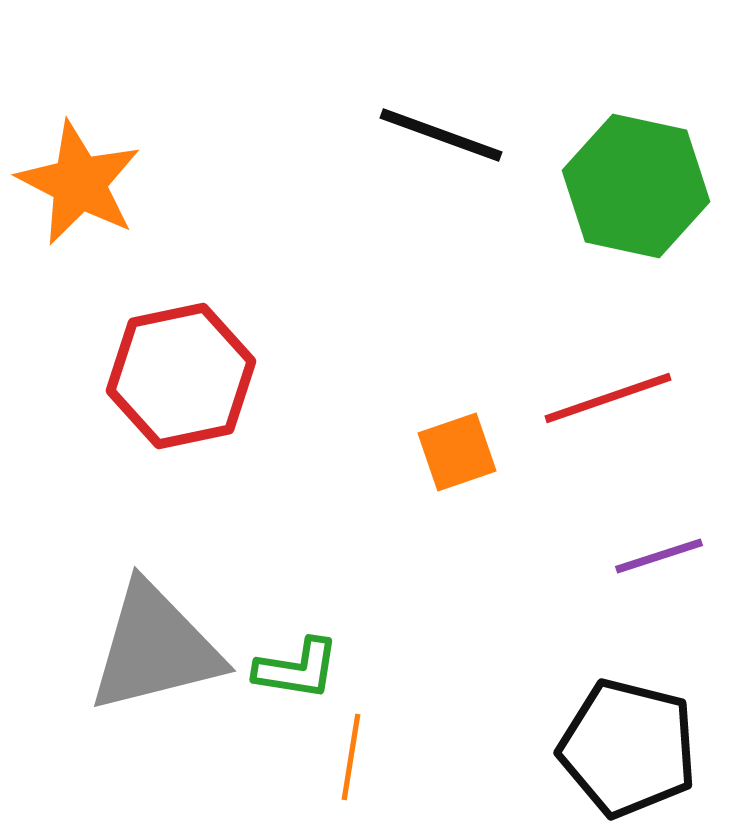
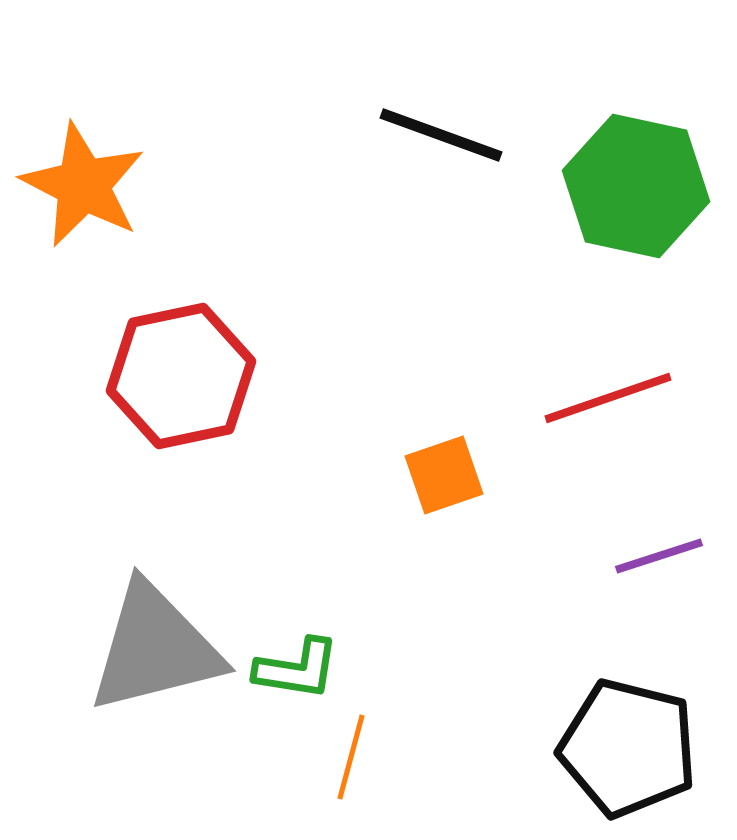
orange star: moved 4 px right, 2 px down
orange square: moved 13 px left, 23 px down
orange line: rotated 6 degrees clockwise
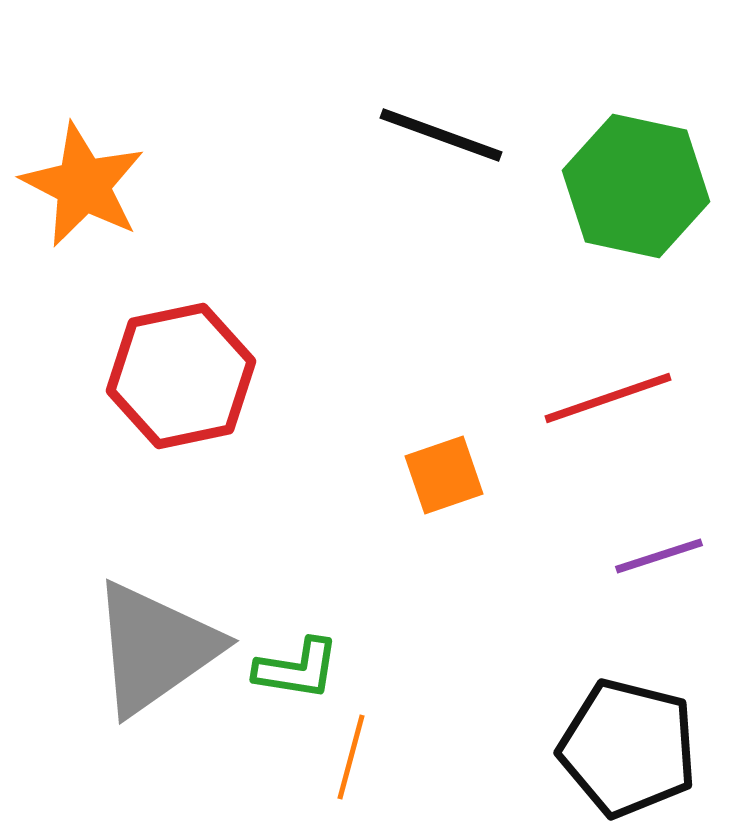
gray triangle: rotated 21 degrees counterclockwise
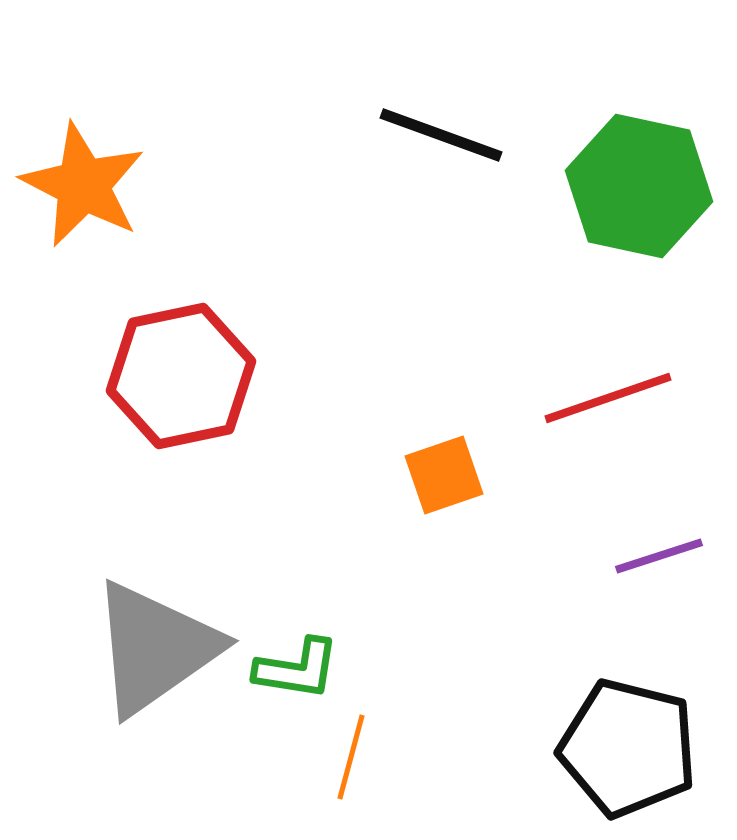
green hexagon: moved 3 px right
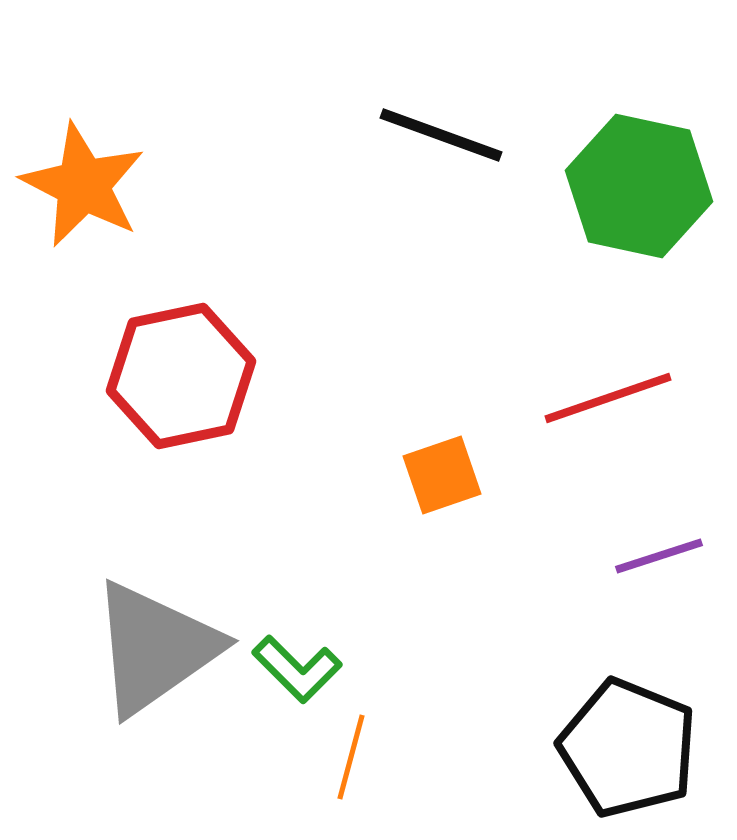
orange square: moved 2 px left
green L-shape: rotated 36 degrees clockwise
black pentagon: rotated 8 degrees clockwise
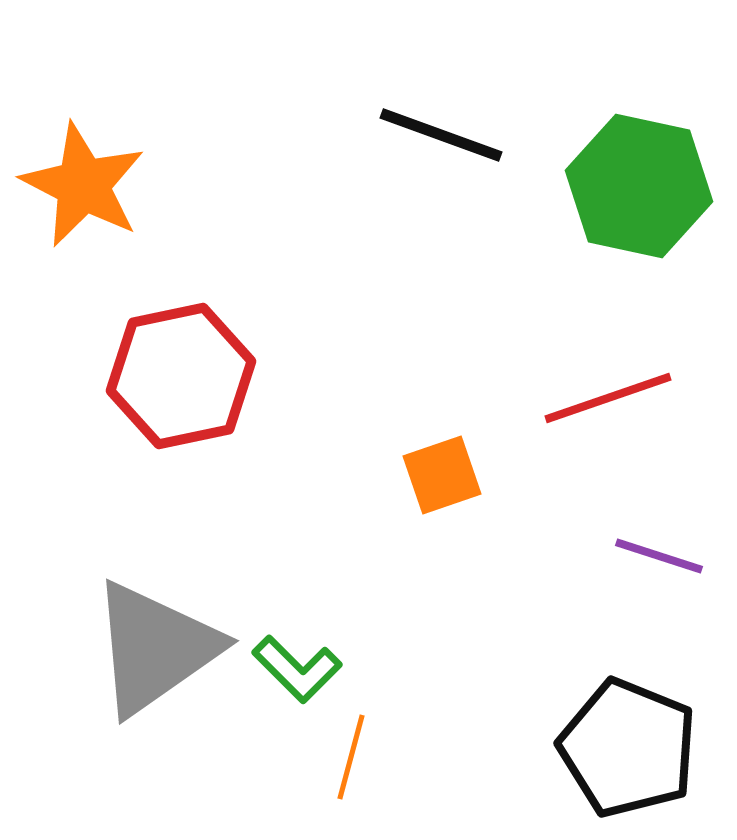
purple line: rotated 36 degrees clockwise
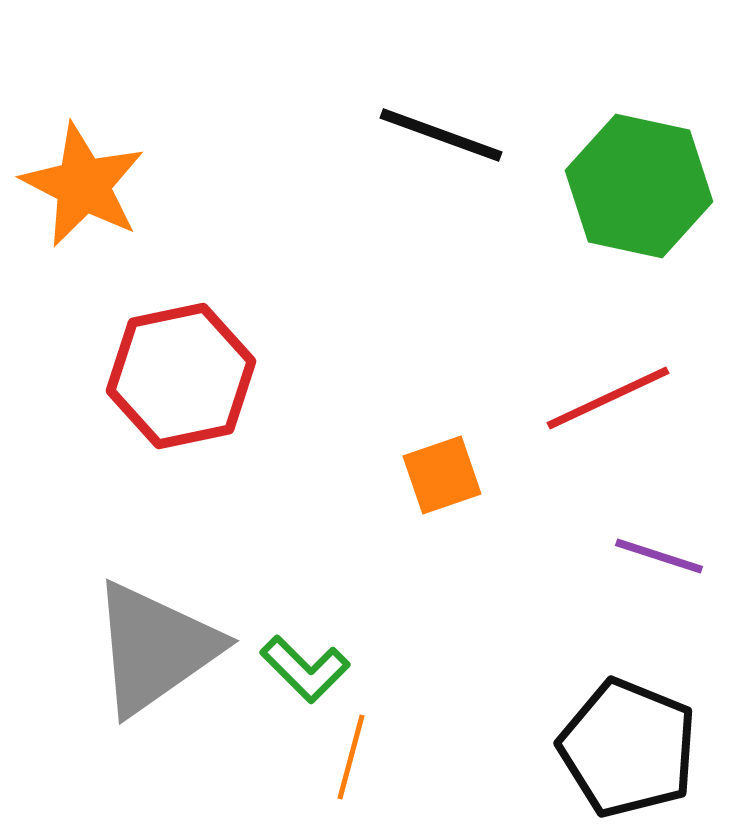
red line: rotated 6 degrees counterclockwise
green L-shape: moved 8 px right
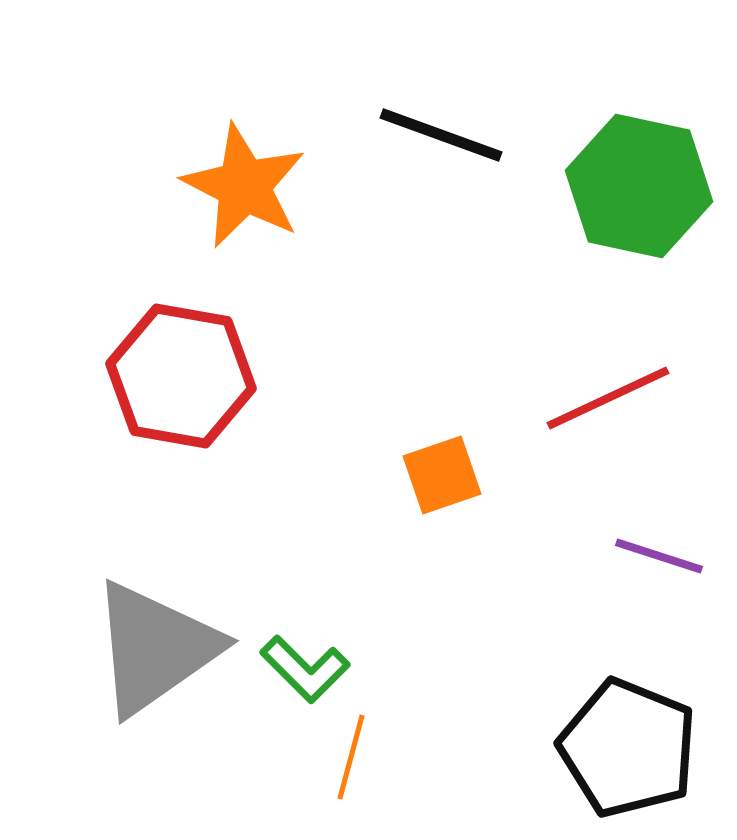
orange star: moved 161 px right, 1 px down
red hexagon: rotated 22 degrees clockwise
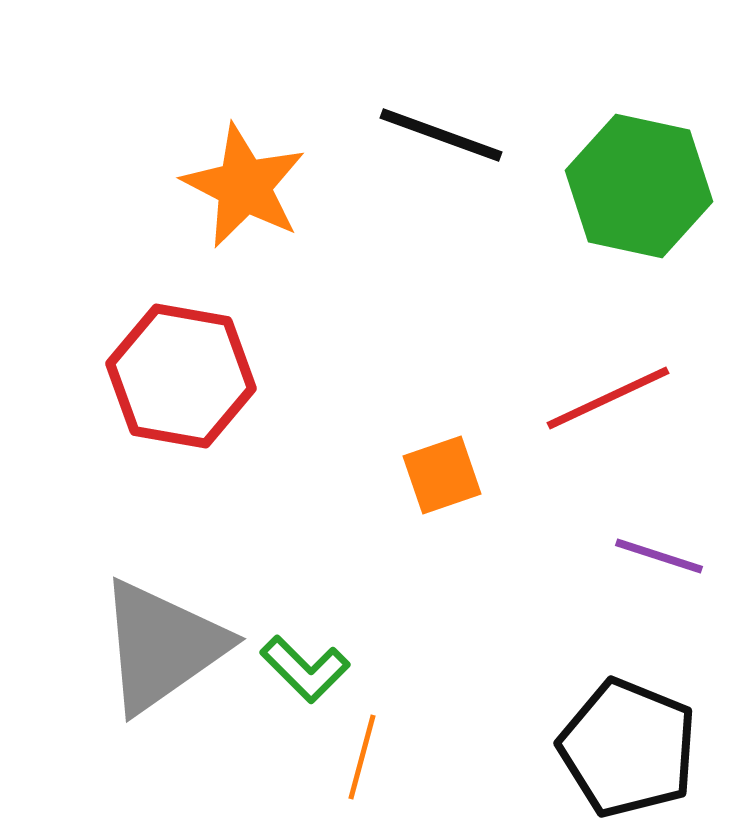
gray triangle: moved 7 px right, 2 px up
orange line: moved 11 px right
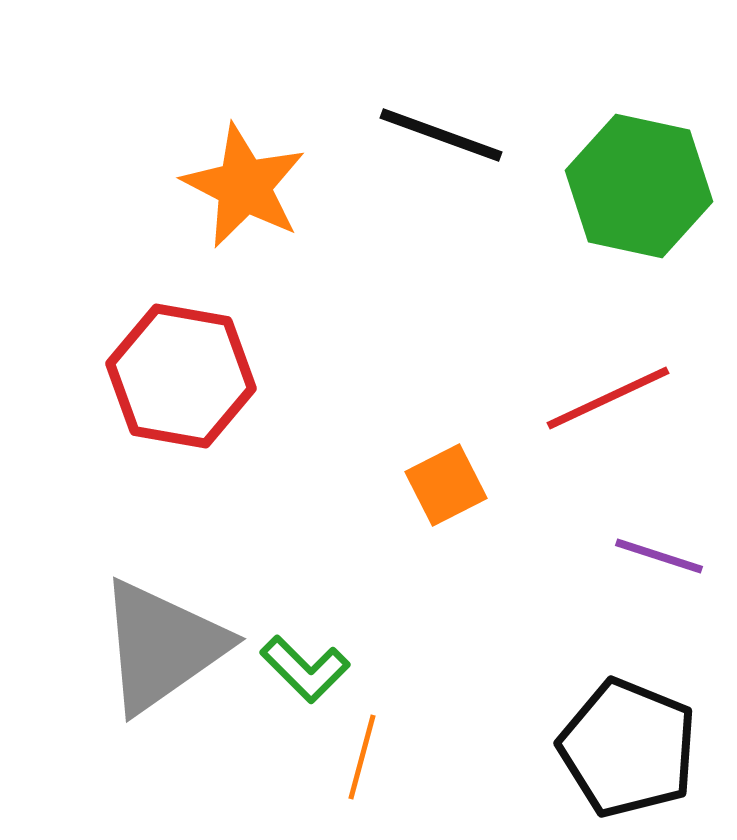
orange square: moved 4 px right, 10 px down; rotated 8 degrees counterclockwise
